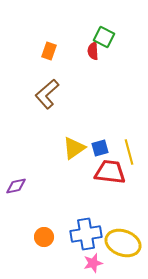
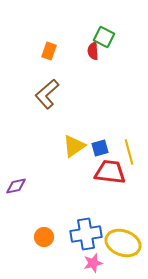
yellow triangle: moved 2 px up
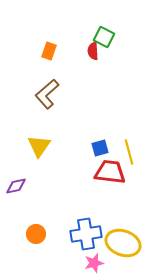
yellow triangle: moved 35 px left; rotated 20 degrees counterclockwise
orange circle: moved 8 px left, 3 px up
pink star: moved 1 px right
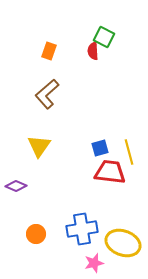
purple diamond: rotated 35 degrees clockwise
blue cross: moved 4 px left, 5 px up
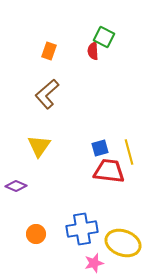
red trapezoid: moved 1 px left, 1 px up
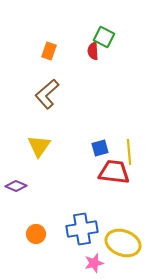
yellow line: rotated 10 degrees clockwise
red trapezoid: moved 5 px right, 1 px down
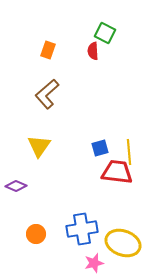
green square: moved 1 px right, 4 px up
orange rectangle: moved 1 px left, 1 px up
red trapezoid: moved 3 px right
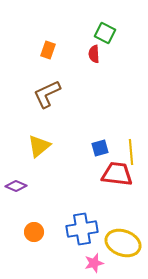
red semicircle: moved 1 px right, 3 px down
brown L-shape: rotated 16 degrees clockwise
yellow triangle: rotated 15 degrees clockwise
yellow line: moved 2 px right
red trapezoid: moved 2 px down
orange circle: moved 2 px left, 2 px up
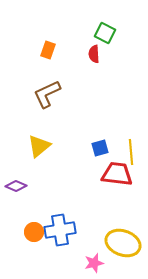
blue cross: moved 22 px left, 1 px down
